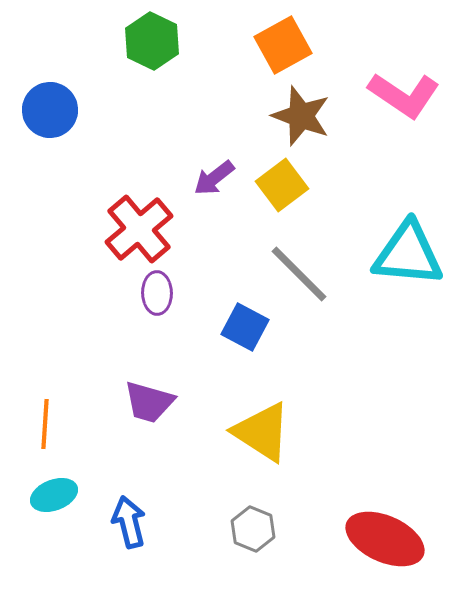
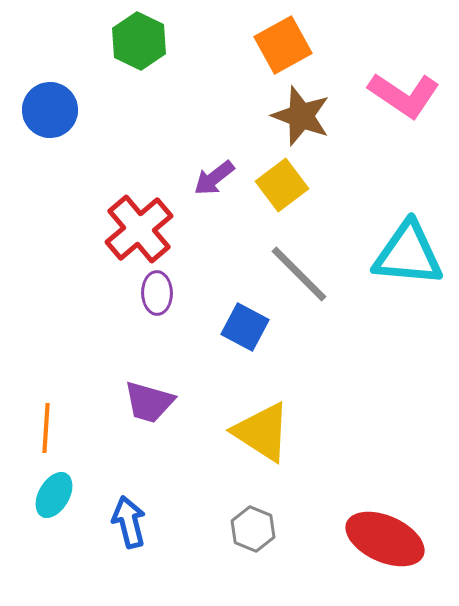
green hexagon: moved 13 px left
orange line: moved 1 px right, 4 px down
cyan ellipse: rotated 39 degrees counterclockwise
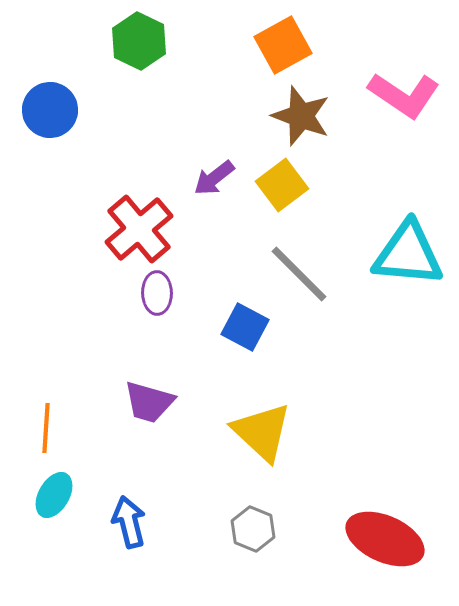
yellow triangle: rotated 10 degrees clockwise
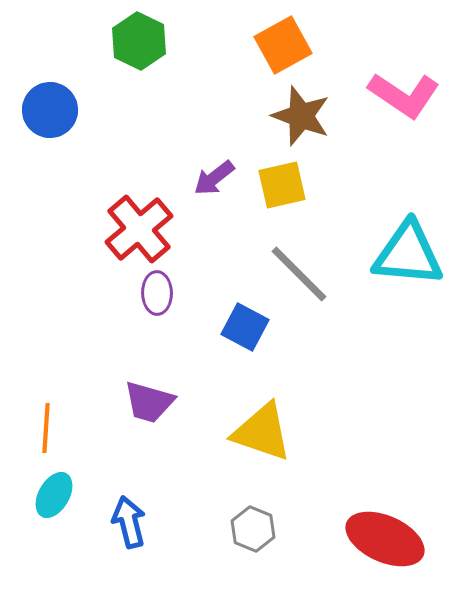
yellow square: rotated 24 degrees clockwise
yellow triangle: rotated 24 degrees counterclockwise
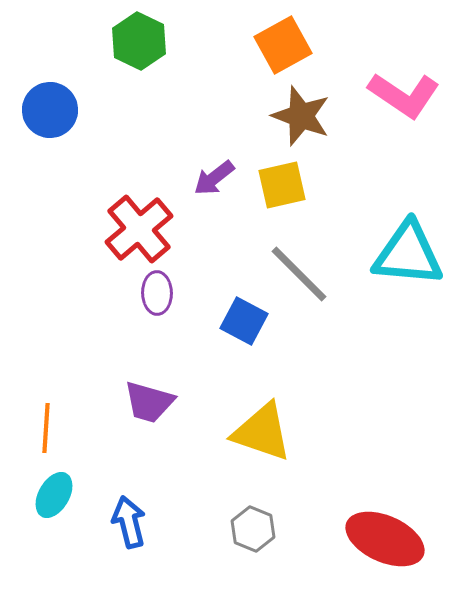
blue square: moved 1 px left, 6 px up
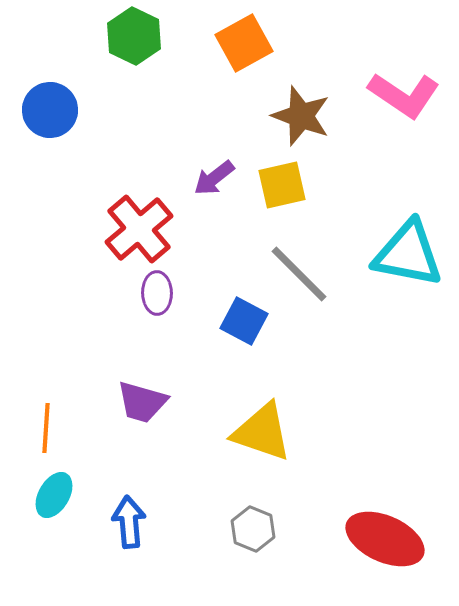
green hexagon: moved 5 px left, 5 px up
orange square: moved 39 px left, 2 px up
cyan triangle: rotated 6 degrees clockwise
purple trapezoid: moved 7 px left
blue arrow: rotated 9 degrees clockwise
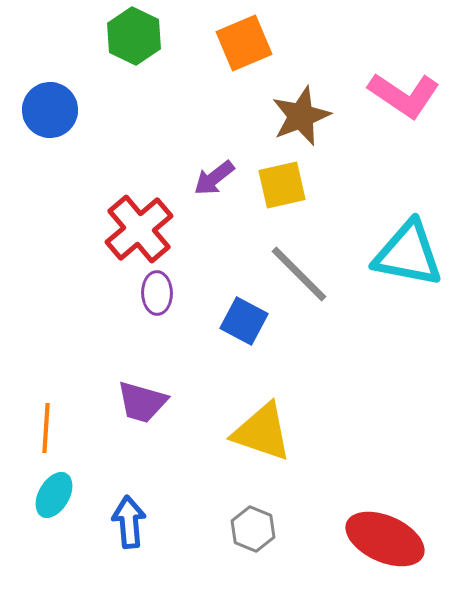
orange square: rotated 6 degrees clockwise
brown star: rotated 30 degrees clockwise
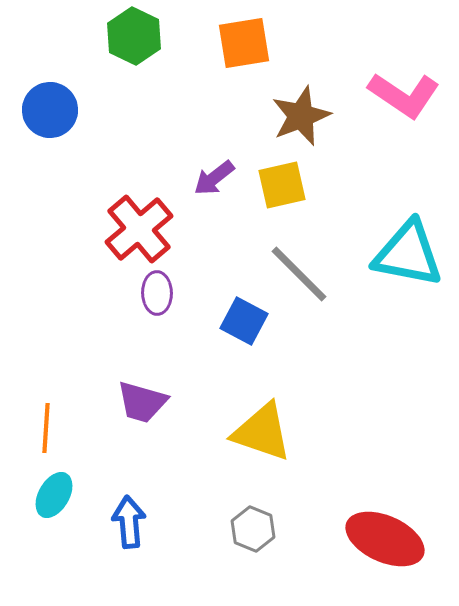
orange square: rotated 14 degrees clockwise
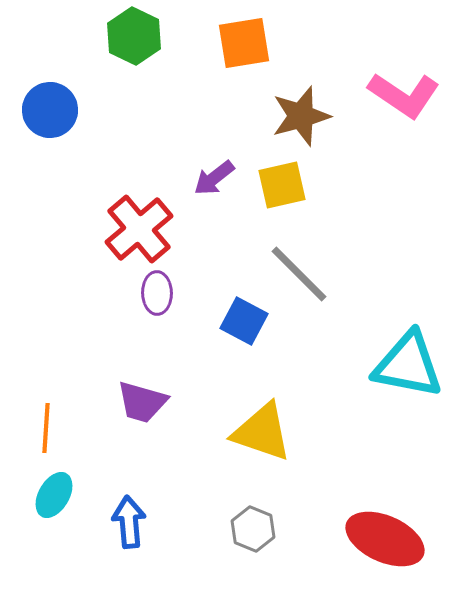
brown star: rotated 6 degrees clockwise
cyan triangle: moved 111 px down
